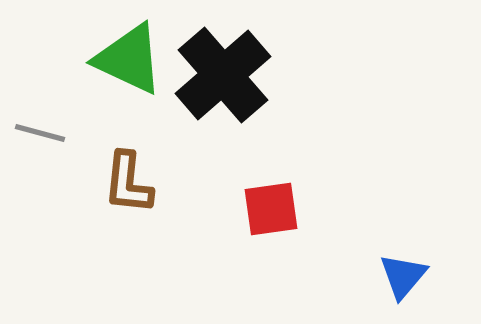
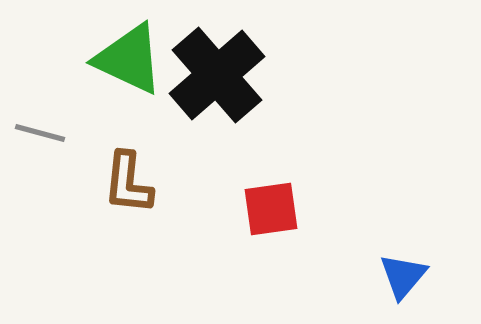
black cross: moved 6 px left
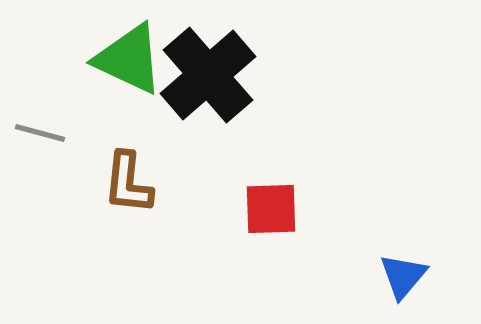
black cross: moved 9 px left
red square: rotated 6 degrees clockwise
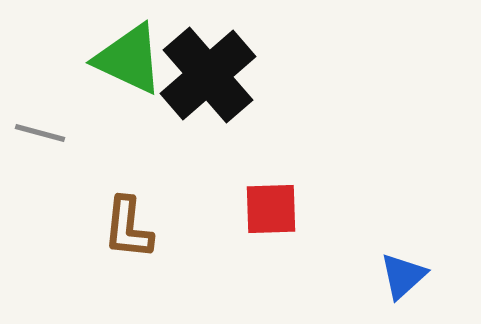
brown L-shape: moved 45 px down
blue triangle: rotated 8 degrees clockwise
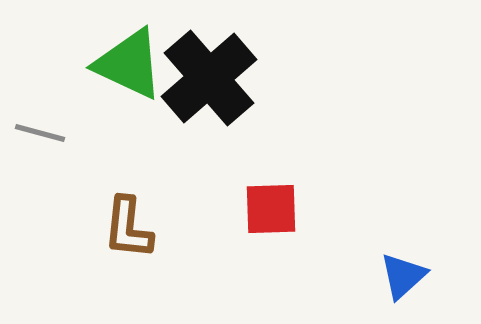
green triangle: moved 5 px down
black cross: moved 1 px right, 3 px down
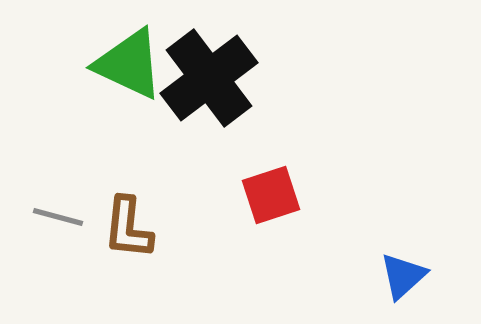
black cross: rotated 4 degrees clockwise
gray line: moved 18 px right, 84 px down
red square: moved 14 px up; rotated 16 degrees counterclockwise
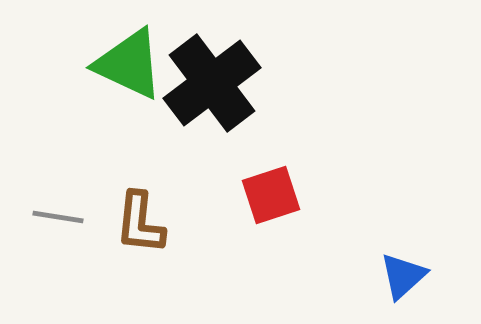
black cross: moved 3 px right, 5 px down
gray line: rotated 6 degrees counterclockwise
brown L-shape: moved 12 px right, 5 px up
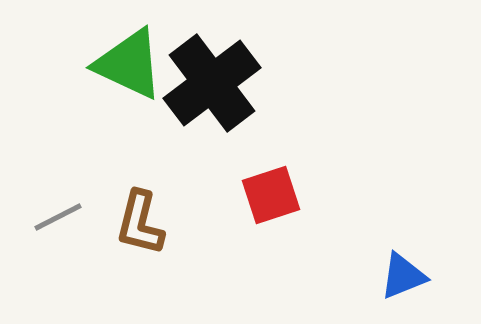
gray line: rotated 36 degrees counterclockwise
brown L-shape: rotated 8 degrees clockwise
blue triangle: rotated 20 degrees clockwise
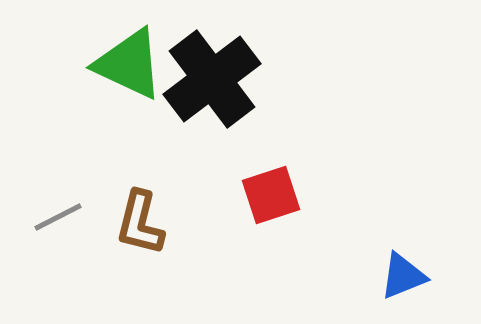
black cross: moved 4 px up
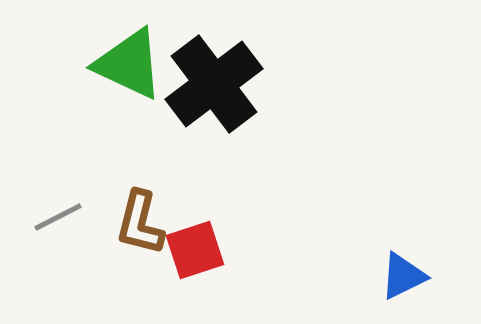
black cross: moved 2 px right, 5 px down
red square: moved 76 px left, 55 px down
blue triangle: rotated 4 degrees counterclockwise
